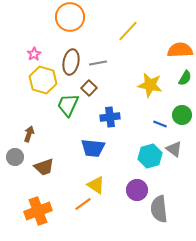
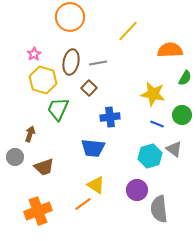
orange semicircle: moved 10 px left
yellow star: moved 3 px right, 9 px down
green trapezoid: moved 10 px left, 4 px down
blue line: moved 3 px left
brown arrow: moved 1 px right
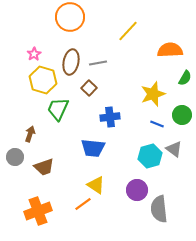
yellow star: rotated 30 degrees counterclockwise
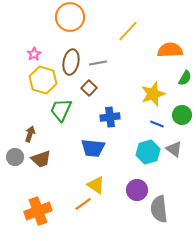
green trapezoid: moved 3 px right, 1 px down
cyan hexagon: moved 2 px left, 4 px up
brown trapezoid: moved 3 px left, 8 px up
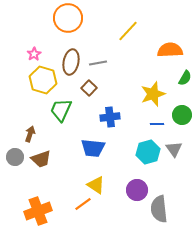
orange circle: moved 2 px left, 1 px down
blue line: rotated 24 degrees counterclockwise
gray triangle: rotated 18 degrees clockwise
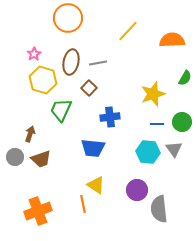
orange semicircle: moved 2 px right, 10 px up
green circle: moved 7 px down
cyan hexagon: rotated 20 degrees clockwise
orange line: rotated 66 degrees counterclockwise
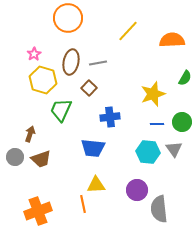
yellow triangle: rotated 36 degrees counterclockwise
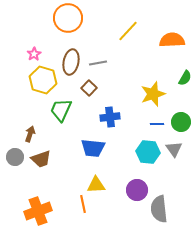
green circle: moved 1 px left
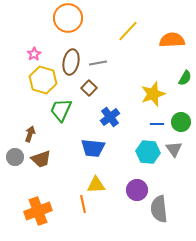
blue cross: rotated 30 degrees counterclockwise
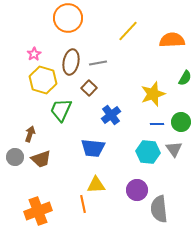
blue cross: moved 1 px right, 2 px up
